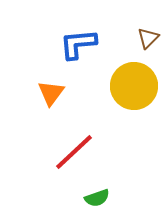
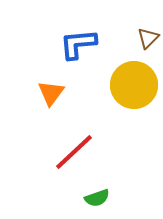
yellow circle: moved 1 px up
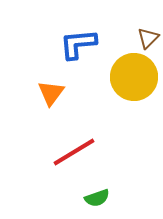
yellow circle: moved 8 px up
red line: rotated 12 degrees clockwise
